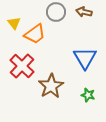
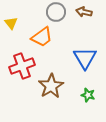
yellow triangle: moved 3 px left
orange trapezoid: moved 7 px right, 3 px down
red cross: rotated 25 degrees clockwise
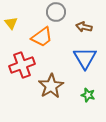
brown arrow: moved 15 px down
red cross: moved 1 px up
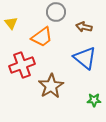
blue triangle: rotated 20 degrees counterclockwise
green star: moved 6 px right, 5 px down; rotated 16 degrees counterclockwise
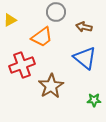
yellow triangle: moved 1 px left, 3 px up; rotated 40 degrees clockwise
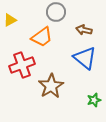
brown arrow: moved 3 px down
green star: rotated 16 degrees counterclockwise
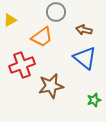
brown star: rotated 20 degrees clockwise
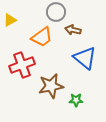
brown arrow: moved 11 px left
green star: moved 18 px left; rotated 16 degrees clockwise
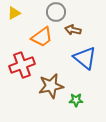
yellow triangle: moved 4 px right, 7 px up
